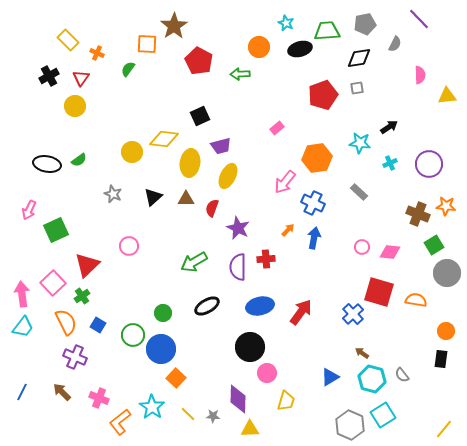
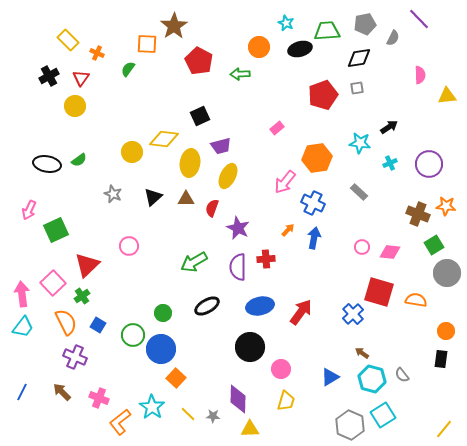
gray semicircle at (395, 44): moved 2 px left, 6 px up
pink circle at (267, 373): moved 14 px right, 4 px up
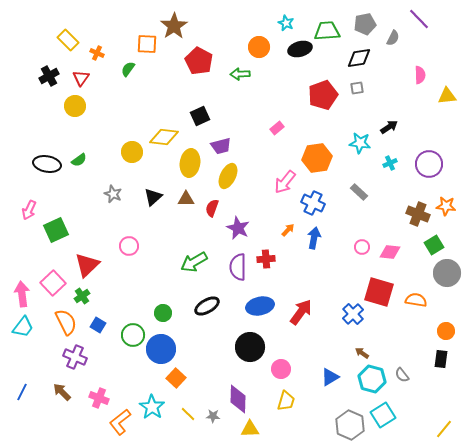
yellow diamond at (164, 139): moved 2 px up
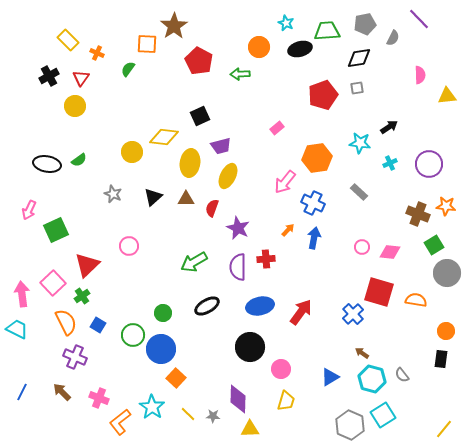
cyan trapezoid at (23, 327): moved 6 px left, 2 px down; rotated 100 degrees counterclockwise
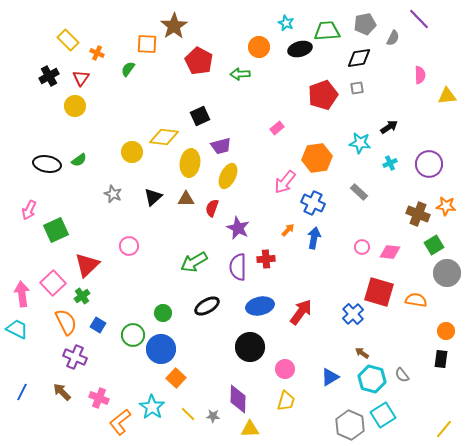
pink circle at (281, 369): moved 4 px right
